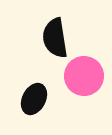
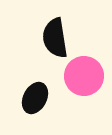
black ellipse: moved 1 px right, 1 px up
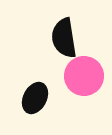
black semicircle: moved 9 px right
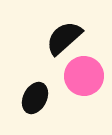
black semicircle: rotated 57 degrees clockwise
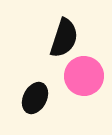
black semicircle: rotated 150 degrees clockwise
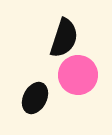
pink circle: moved 6 px left, 1 px up
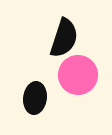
black ellipse: rotated 20 degrees counterclockwise
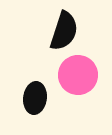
black semicircle: moved 7 px up
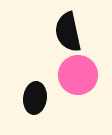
black semicircle: moved 4 px right, 1 px down; rotated 150 degrees clockwise
